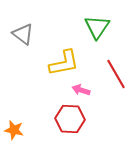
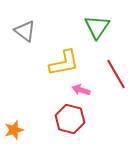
gray triangle: moved 2 px right, 3 px up
red hexagon: rotated 12 degrees clockwise
orange star: rotated 30 degrees counterclockwise
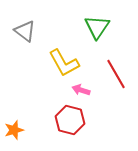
yellow L-shape: rotated 72 degrees clockwise
red hexagon: moved 1 px down
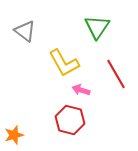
orange star: moved 5 px down
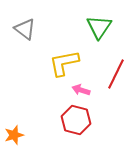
green triangle: moved 2 px right
gray triangle: moved 2 px up
yellow L-shape: rotated 108 degrees clockwise
red line: rotated 56 degrees clockwise
red hexagon: moved 6 px right
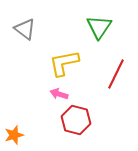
pink arrow: moved 22 px left, 4 px down
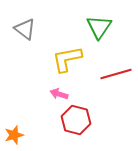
yellow L-shape: moved 3 px right, 4 px up
red line: rotated 48 degrees clockwise
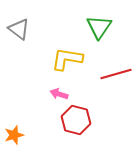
gray triangle: moved 6 px left
yellow L-shape: rotated 20 degrees clockwise
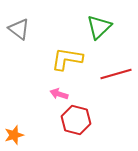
green triangle: rotated 12 degrees clockwise
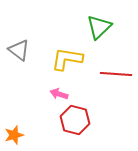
gray triangle: moved 21 px down
red line: rotated 20 degrees clockwise
red hexagon: moved 1 px left
